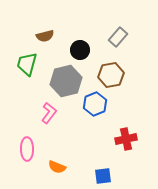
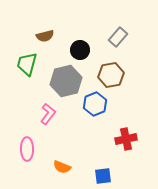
pink L-shape: moved 1 px left, 1 px down
orange semicircle: moved 5 px right
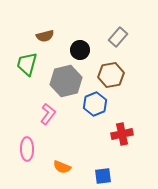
red cross: moved 4 px left, 5 px up
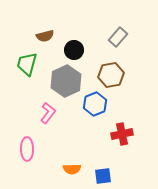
black circle: moved 6 px left
gray hexagon: rotated 12 degrees counterclockwise
pink L-shape: moved 1 px up
orange semicircle: moved 10 px right, 2 px down; rotated 24 degrees counterclockwise
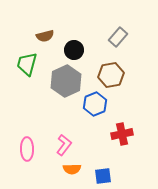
pink L-shape: moved 16 px right, 32 px down
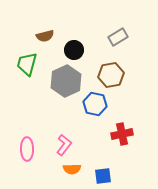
gray rectangle: rotated 18 degrees clockwise
blue hexagon: rotated 25 degrees counterclockwise
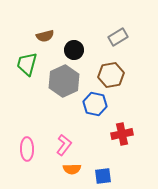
gray hexagon: moved 2 px left
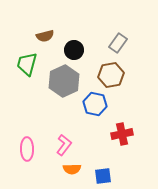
gray rectangle: moved 6 px down; rotated 24 degrees counterclockwise
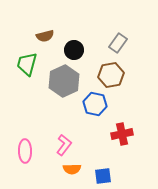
pink ellipse: moved 2 px left, 2 px down
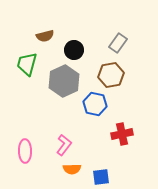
blue square: moved 2 px left, 1 px down
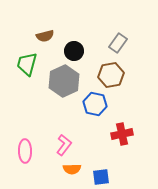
black circle: moved 1 px down
